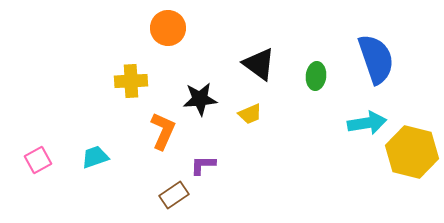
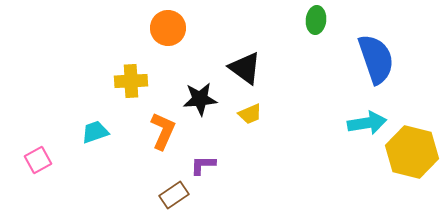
black triangle: moved 14 px left, 4 px down
green ellipse: moved 56 px up
cyan trapezoid: moved 25 px up
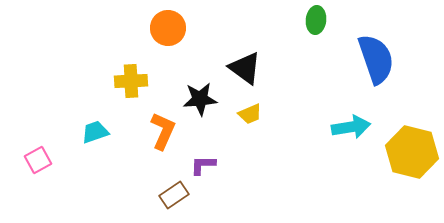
cyan arrow: moved 16 px left, 4 px down
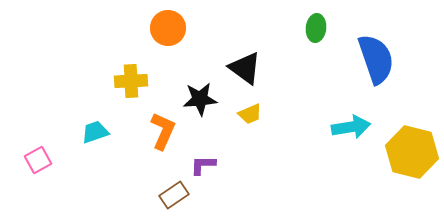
green ellipse: moved 8 px down
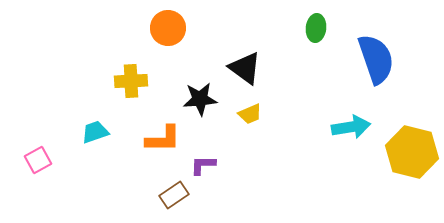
orange L-shape: moved 8 px down; rotated 66 degrees clockwise
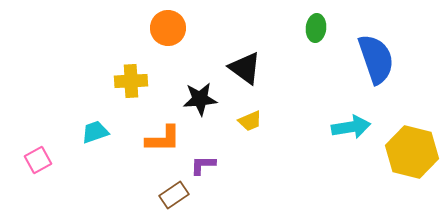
yellow trapezoid: moved 7 px down
